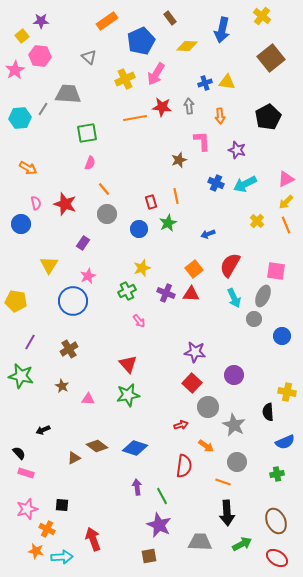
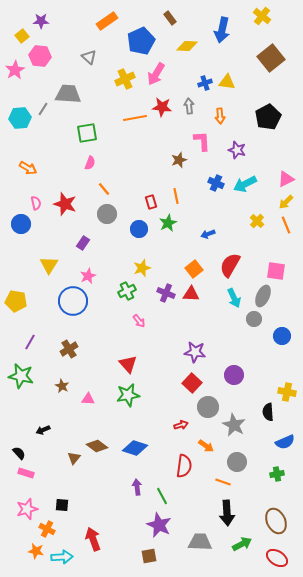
brown triangle at (74, 458): rotated 24 degrees counterclockwise
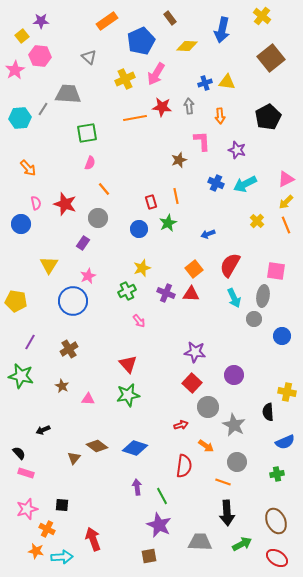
orange arrow at (28, 168): rotated 18 degrees clockwise
gray circle at (107, 214): moved 9 px left, 4 px down
gray ellipse at (263, 296): rotated 15 degrees counterclockwise
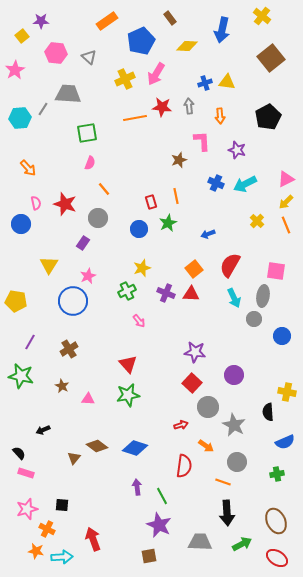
pink hexagon at (40, 56): moved 16 px right, 3 px up
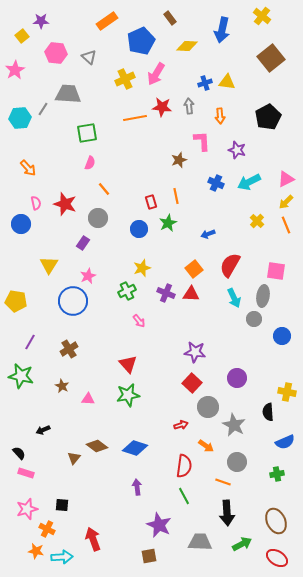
cyan arrow at (245, 184): moved 4 px right, 2 px up
purple circle at (234, 375): moved 3 px right, 3 px down
green line at (162, 496): moved 22 px right
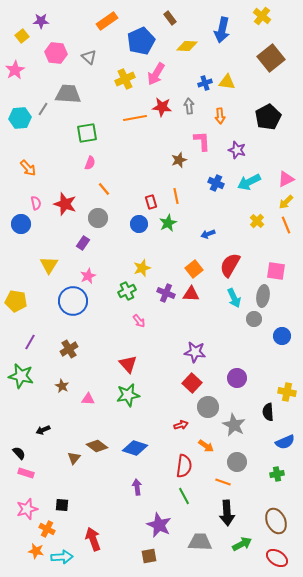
blue circle at (139, 229): moved 5 px up
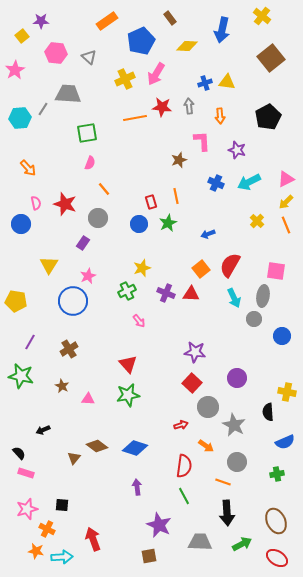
orange square at (194, 269): moved 7 px right
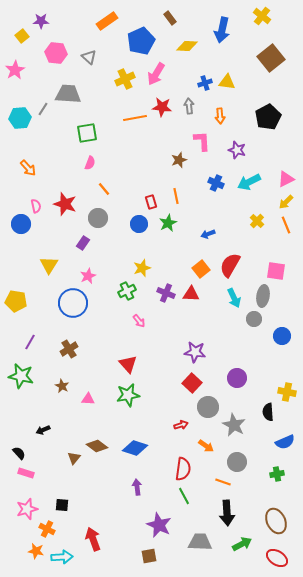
pink semicircle at (36, 203): moved 3 px down
blue circle at (73, 301): moved 2 px down
red semicircle at (184, 466): moved 1 px left, 3 px down
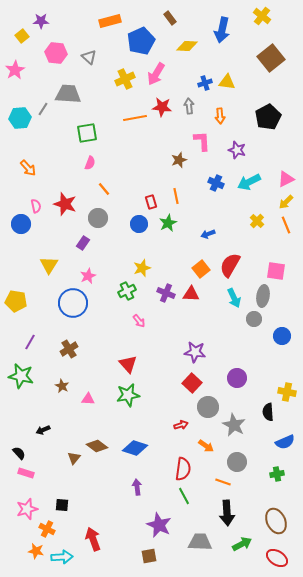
orange rectangle at (107, 21): moved 3 px right; rotated 20 degrees clockwise
